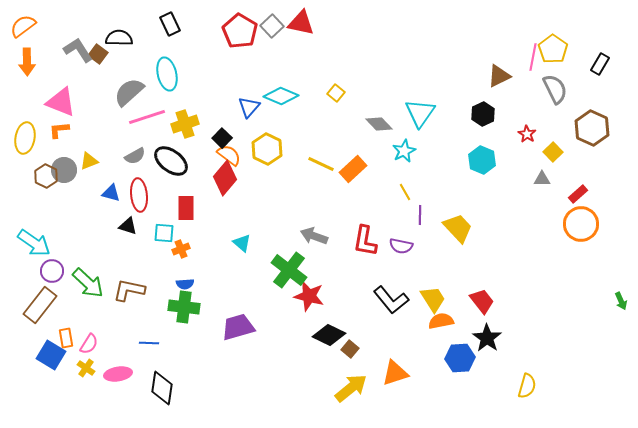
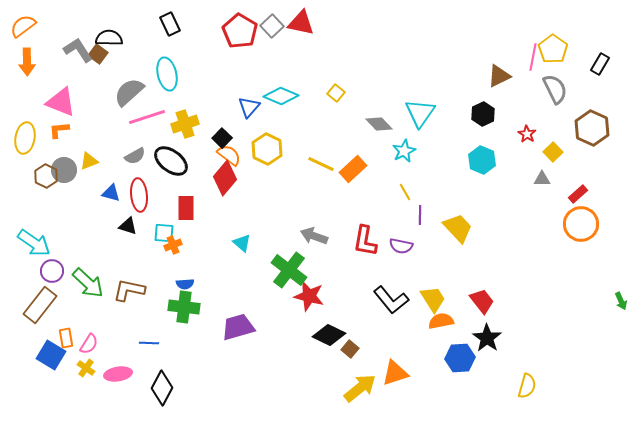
black semicircle at (119, 38): moved 10 px left
orange cross at (181, 249): moved 8 px left, 4 px up
black diamond at (162, 388): rotated 20 degrees clockwise
yellow arrow at (351, 388): moved 9 px right
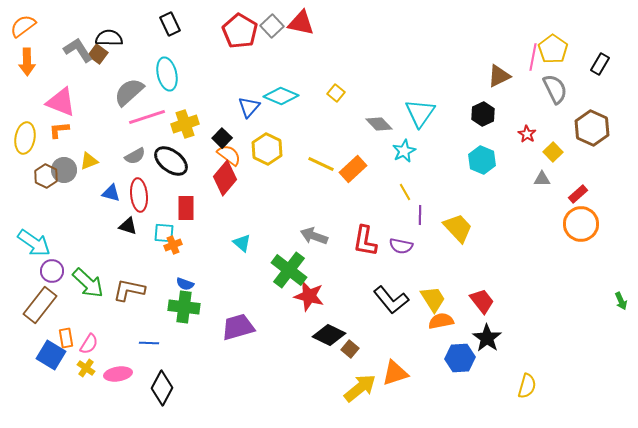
blue semicircle at (185, 284): rotated 24 degrees clockwise
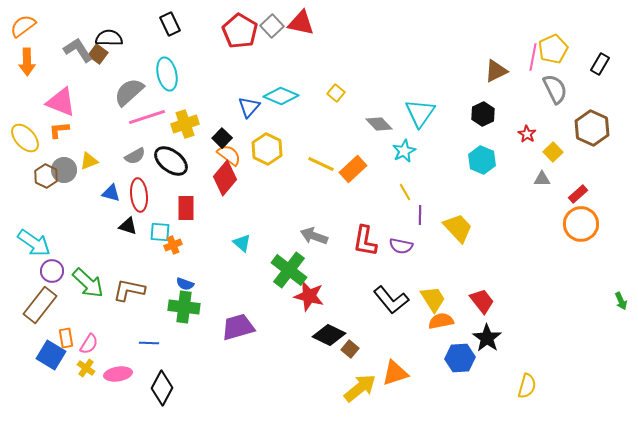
yellow pentagon at (553, 49): rotated 12 degrees clockwise
brown triangle at (499, 76): moved 3 px left, 5 px up
yellow ellipse at (25, 138): rotated 52 degrees counterclockwise
cyan square at (164, 233): moved 4 px left, 1 px up
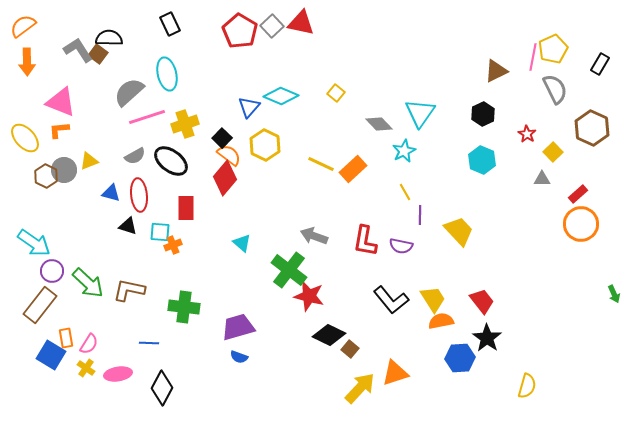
yellow hexagon at (267, 149): moved 2 px left, 4 px up
yellow trapezoid at (458, 228): moved 1 px right, 3 px down
blue semicircle at (185, 284): moved 54 px right, 73 px down
green arrow at (621, 301): moved 7 px left, 7 px up
yellow arrow at (360, 388): rotated 8 degrees counterclockwise
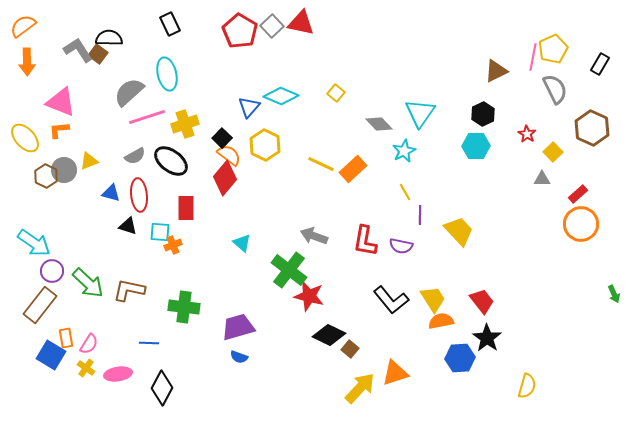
cyan hexagon at (482, 160): moved 6 px left, 14 px up; rotated 24 degrees counterclockwise
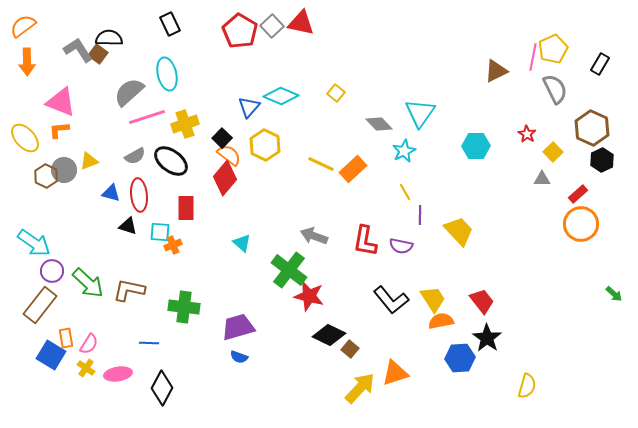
black hexagon at (483, 114): moved 119 px right, 46 px down
green arrow at (614, 294): rotated 24 degrees counterclockwise
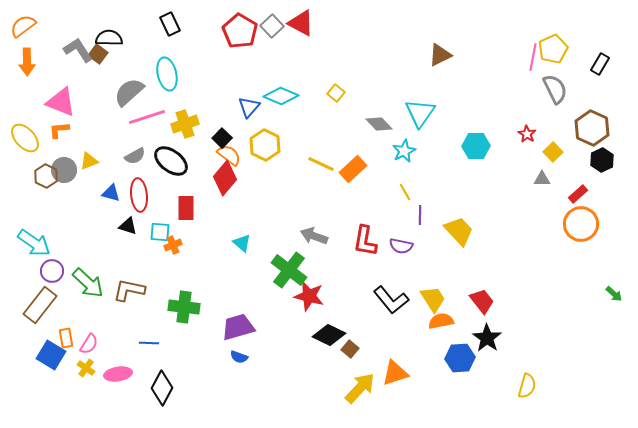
red triangle at (301, 23): rotated 16 degrees clockwise
brown triangle at (496, 71): moved 56 px left, 16 px up
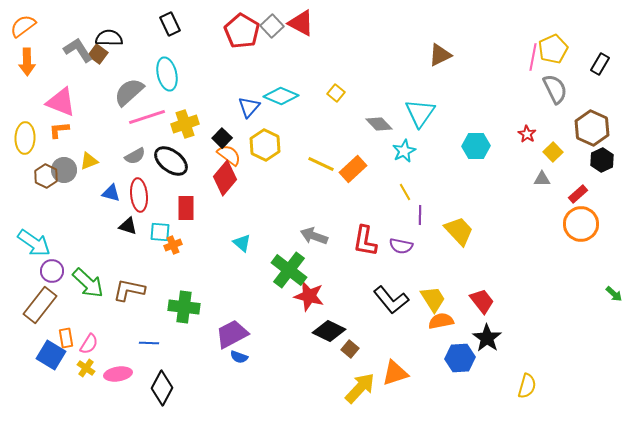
red pentagon at (240, 31): moved 2 px right
yellow ellipse at (25, 138): rotated 44 degrees clockwise
purple trapezoid at (238, 327): moved 6 px left, 7 px down; rotated 12 degrees counterclockwise
black diamond at (329, 335): moved 4 px up
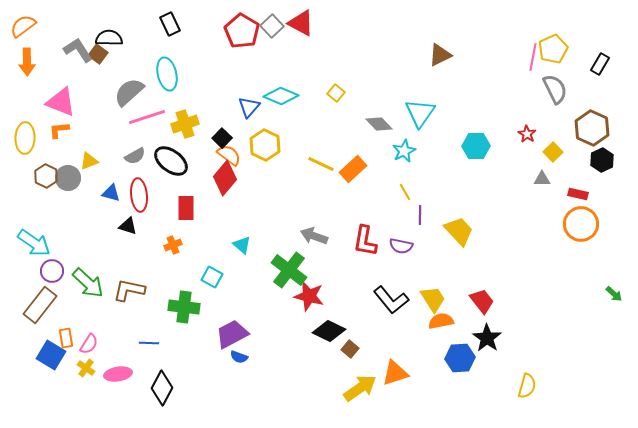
gray circle at (64, 170): moved 4 px right, 8 px down
red rectangle at (578, 194): rotated 54 degrees clockwise
cyan square at (160, 232): moved 52 px right, 45 px down; rotated 25 degrees clockwise
cyan triangle at (242, 243): moved 2 px down
yellow arrow at (360, 388): rotated 12 degrees clockwise
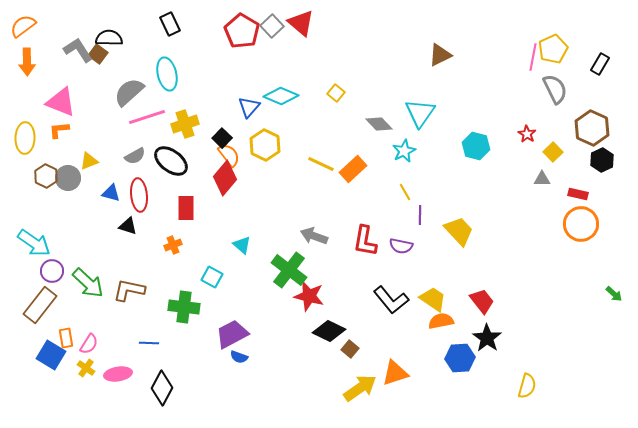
red triangle at (301, 23): rotated 12 degrees clockwise
cyan hexagon at (476, 146): rotated 16 degrees clockwise
orange semicircle at (229, 155): rotated 15 degrees clockwise
yellow trapezoid at (433, 299): rotated 24 degrees counterclockwise
